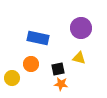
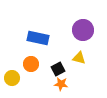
purple circle: moved 2 px right, 2 px down
black square: rotated 16 degrees counterclockwise
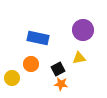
yellow triangle: rotated 24 degrees counterclockwise
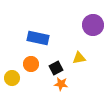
purple circle: moved 10 px right, 5 px up
black square: moved 2 px left, 1 px up
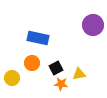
yellow triangle: moved 16 px down
orange circle: moved 1 px right, 1 px up
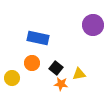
black square: rotated 24 degrees counterclockwise
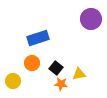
purple circle: moved 2 px left, 6 px up
blue rectangle: rotated 30 degrees counterclockwise
yellow circle: moved 1 px right, 3 px down
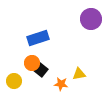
black square: moved 15 px left, 2 px down
yellow circle: moved 1 px right
